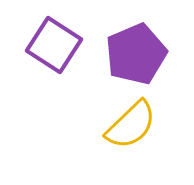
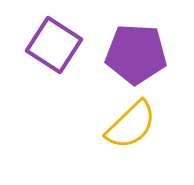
purple pentagon: rotated 26 degrees clockwise
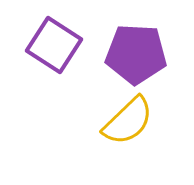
yellow semicircle: moved 3 px left, 4 px up
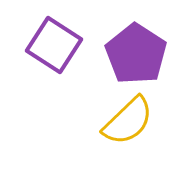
purple pentagon: rotated 30 degrees clockwise
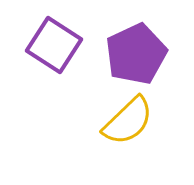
purple pentagon: rotated 14 degrees clockwise
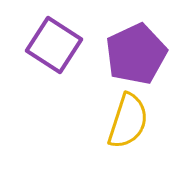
yellow semicircle: rotated 28 degrees counterclockwise
